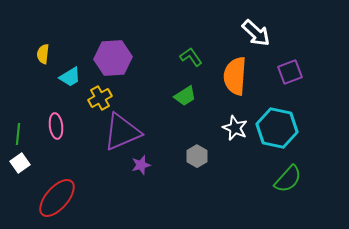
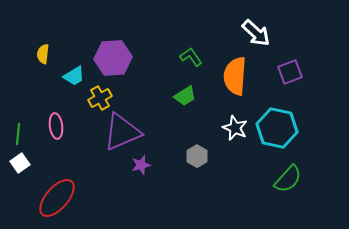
cyan trapezoid: moved 4 px right, 1 px up
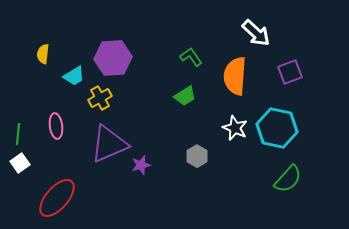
purple triangle: moved 13 px left, 12 px down
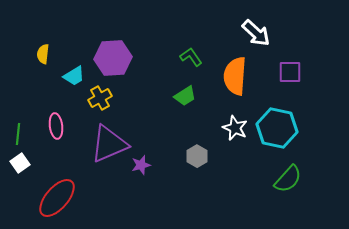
purple square: rotated 20 degrees clockwise
